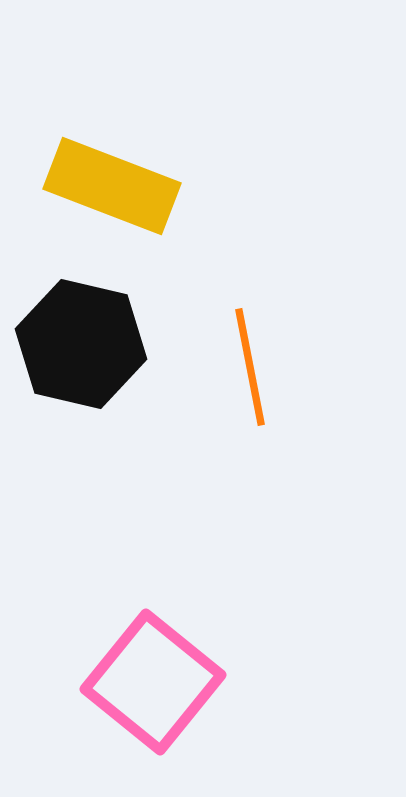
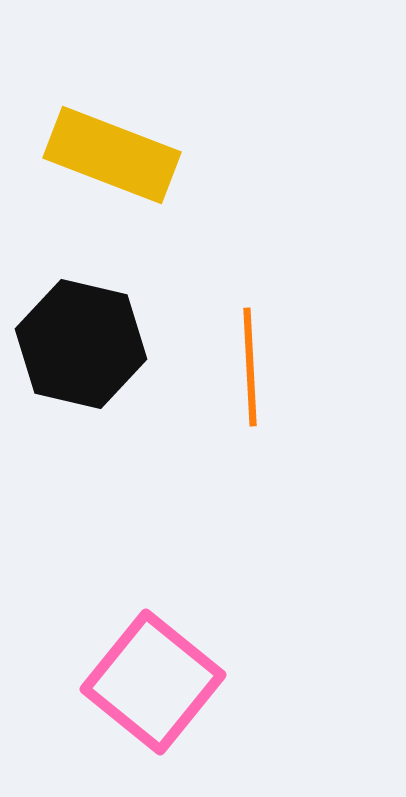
yellow rectangle: moved 31 px up
orange line: rotated 8 degrees clockwise
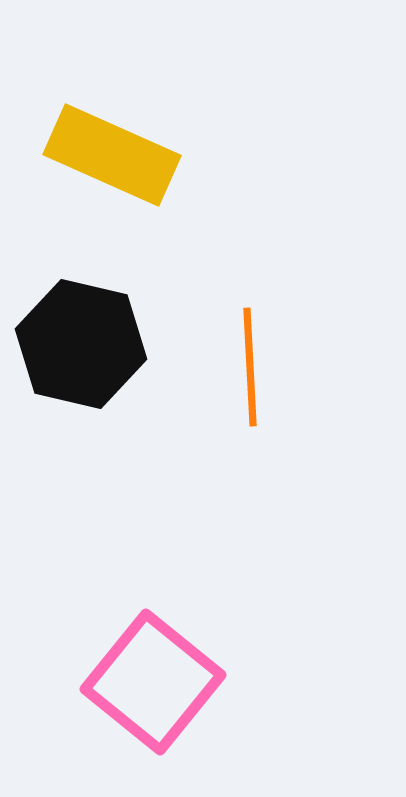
yellow rectangle: rotated 3 degrees clockwise
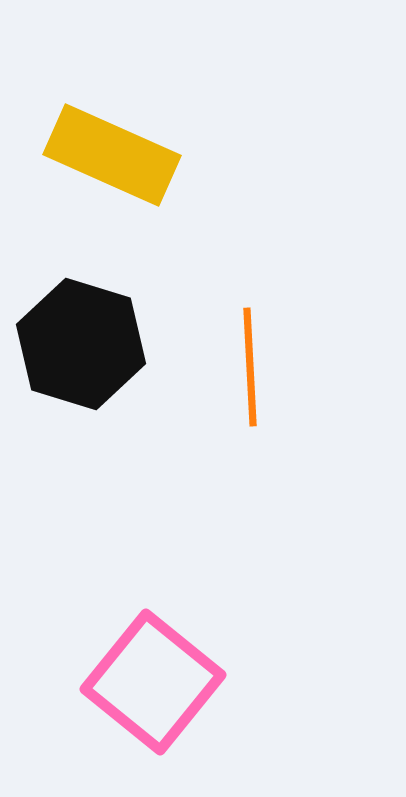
black hexagon: rotated 4 degrees clockwise
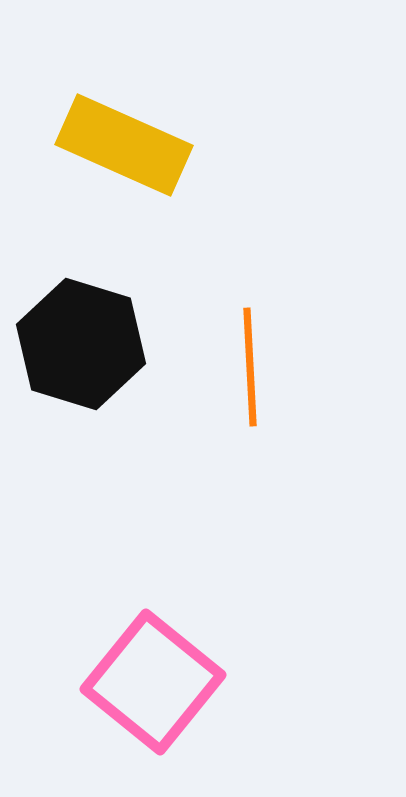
yellow rectangle: moved 12 px right, 10 px up
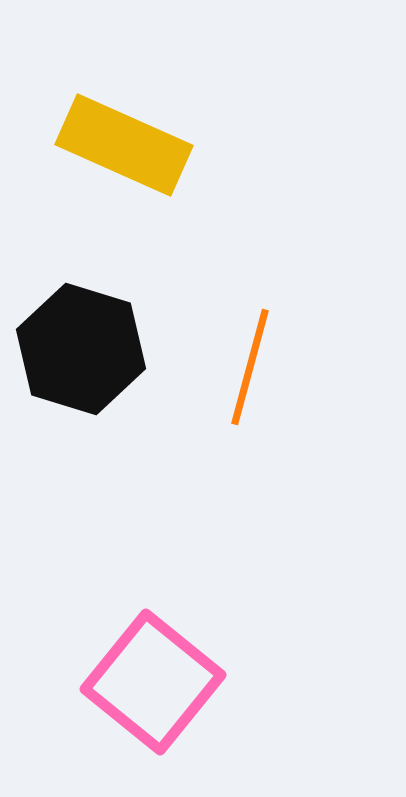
black hexagon: moved 5 px down
orange line: rotated 18 degrees clockwise
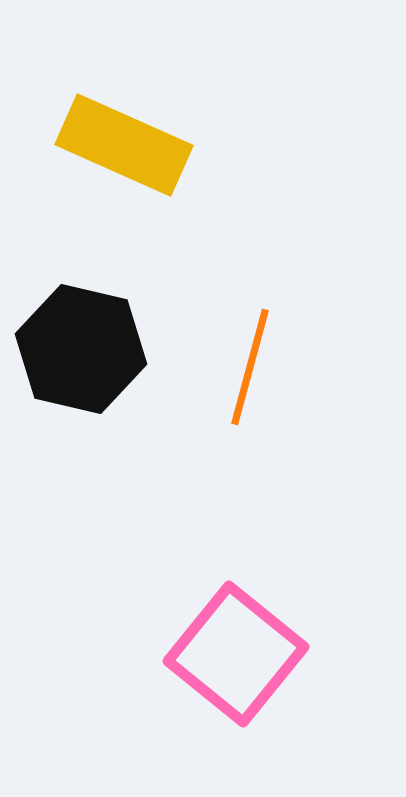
black hexagon: rotated 4 degrees counterclockwise
pink square: moved 83 px right, 28 px up
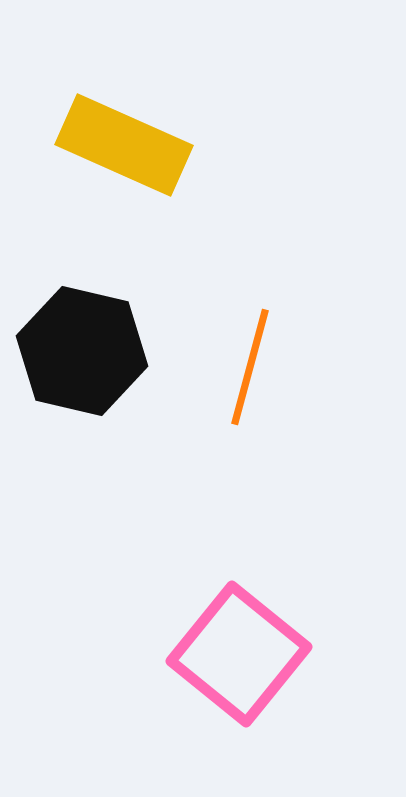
black hexagon: moved 1 px right, 2 px down
pink square: moved 3 px right
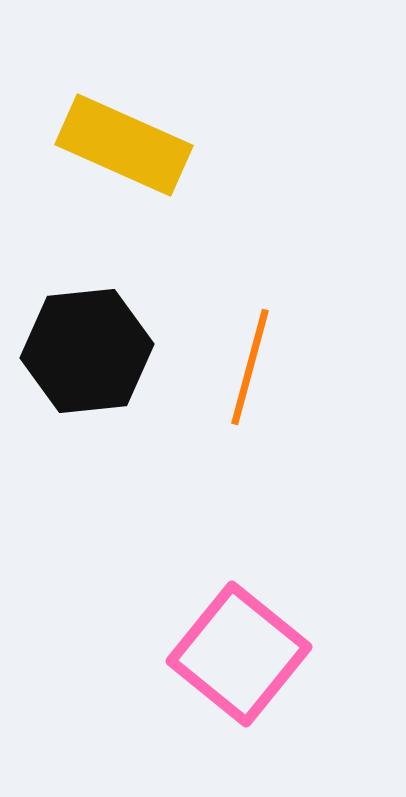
black hexagon: moved 5 px right; rotated 19 degrees counterclockwise
